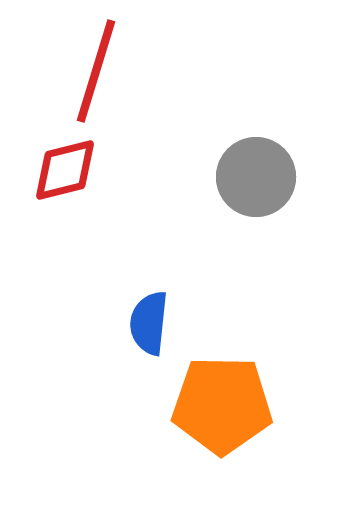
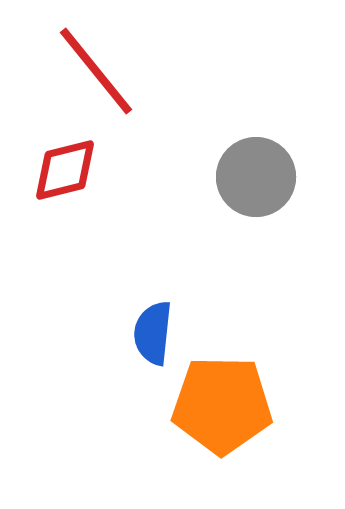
red line: rotated 56 degrees counterclockwise
blue semicircle: moved 4 px right, 10 px down
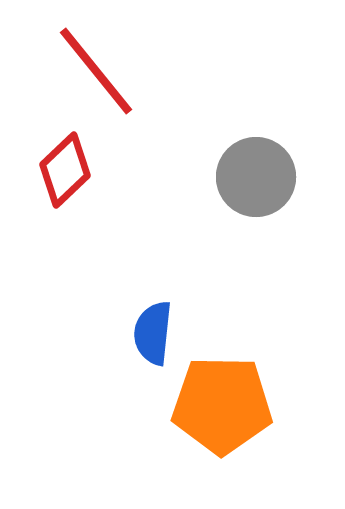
red diamond: rotated 30 degrees counterclockwise
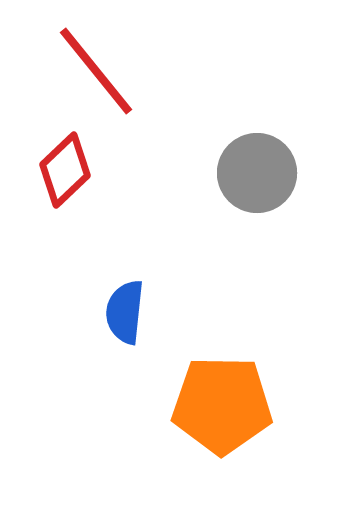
gray circle: moved 1 px right, 4 px up
blue semicircle: moved 28 px left, 21 px up
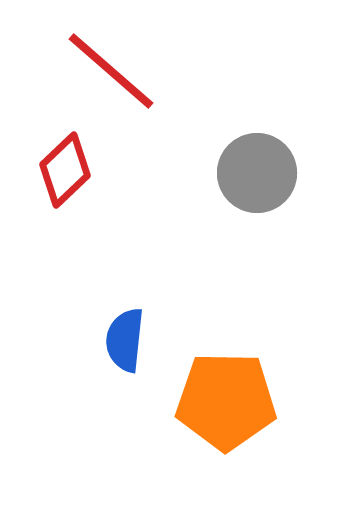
red line: moved 15 px right; rotated 10 degrees counterclockwise
blue semicircle: moved 28 px down
orange pentagon: moved 4 px right, 4 px up
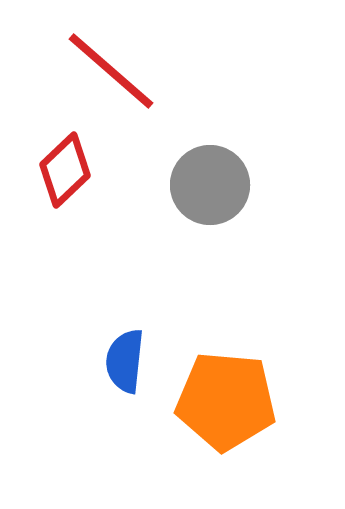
gray circle: moved 47 px left, 12 px down
blue semicircle: moved 21 px down
orange pentagon: rotated 4 degrees clockwise
